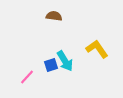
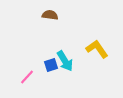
brown semicircle: moved 4 px left, 1 px up
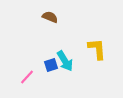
brown semicircle: moved 2 px down; rotated 14 degrees clockwise
yellow L-shape: rotated 30 degrees clockwise
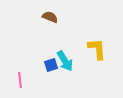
pink line: moved 7 px left, 3 px down; rotated 49 degrees counterclockwise
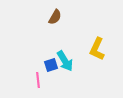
brown semicircle: moved 5 px right; rotated 98 degrees clockwise
yellow L-shape: rotated 150 degrees counterclockwise
pink line: moved 18 px right
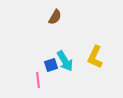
yellow L-shape: moved 2 px left, 8 px down
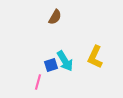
pink line: moved 2 px down; rotated 21 degrees clockwise
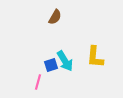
yellow L-shape: rotated 20 degrees counterclockwise
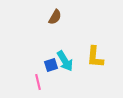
pink line: rotated 28 degrees counterclockwise
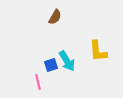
yellow L-shape: moved 3 px right, 6 px up; rotated 10 degrees counterclockwise
cyan arrow: moved 2 px right
